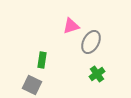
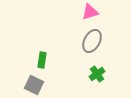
pink triangle: moved 19 px right, 14 px up
gray ellipse: moved 1 px right, 1 px up
gray square: moved 2 px right
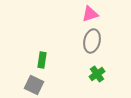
pink triangle: moved 2 px down
gray ellipse: rotated 15 degrees counterclockwise
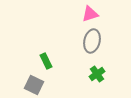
green rectangle: moved 4 px right, 1 px down; rotated 35 degrees counterclockwise
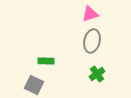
green rectangle: rotated 63 degrees counterclockwise
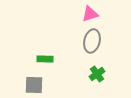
green rectangle: moved 1 px left, 2 px up
gray square: rotated 24 degrees counterclockwise
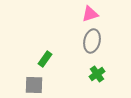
green rectangle: rotated 56 degrees counterclockwise
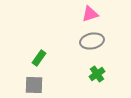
gray ellipse: rotated 65 degrees clockwise
green rectangle: moved 6 px left, 1 px up
